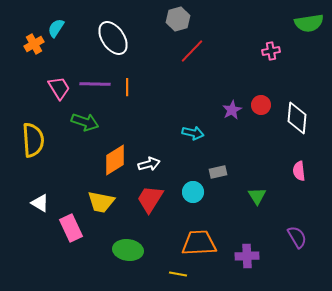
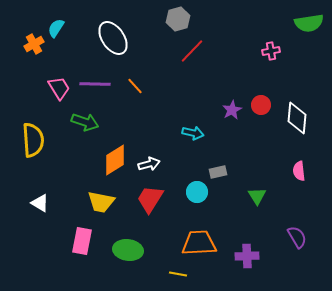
orange line: moved 8 px right, 1 px up; rotated 42 degrees counterclockwise
cyan circle: moved 4 px right
pink rectangle: moved 11 px right, 13 px down; rotated 36 degrees clockwise
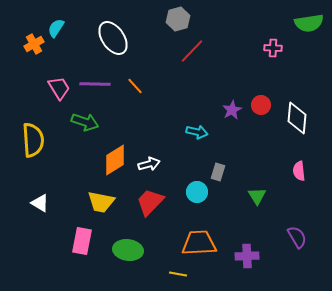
pink cross: moved 2 px right, 3 px up; rotated 12 degrees clockwise
cyan arrow: moved 4 px right, 1 px up
gray rectangle: rotated 60 degrees counterclockwise
red trapezoid: moved 3 px down; rotated 12 degrees clockwise
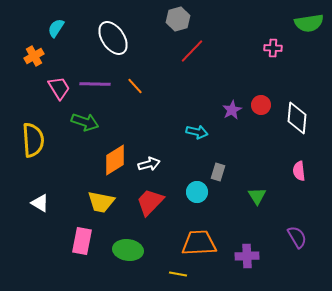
orange cross: moved 12 px down
